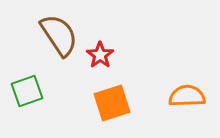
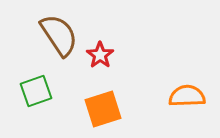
green square: moved 9 px right
orange square: moved 9 px left, 6 px down
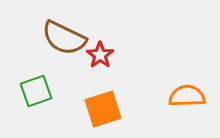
brown semicircle: moved 5 px right, 3 px down; rotated 150 degrees clockwise
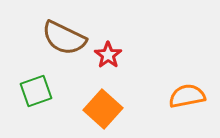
red star: moved 8 px right
orange semicircle: rotated 9 degrees counterclockwise
orange square: rotated 30 degrees counterclockwise
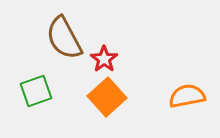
brown semicircle: rotated 36 degrees clockwise
red star: moved 4 px left, 4 px down
orange square: moved 4 px right, 12 px up; rotated 6 degrees clockwise
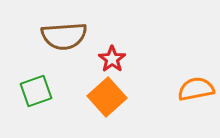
brown semicircle: moved 2 px up; rotated 66 degrees counterclockwise
red star: moved 8 px right
orange semicircle: moved 9 px right, 7 px up
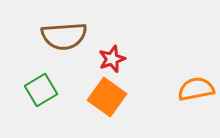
red star: rotated 16 degrees clockwise
green square: moved 5 px right, 1 px up; rotated 12 degrees counterclockwise
orange square: rotated 12 degrees counterclockwise
